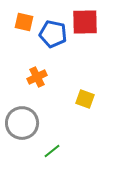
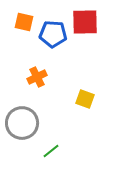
blue pentagon: rotated 8 degrees counterclockwise
green line: moved 1 px left
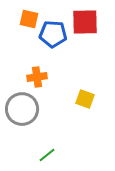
orange square: moved 5 px right, 3 px up
orange cross: rotated 18 degrees clockwise
gray circle: moved 14 px up
green line: moved 4 px left, 4 px down
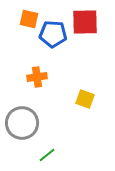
gray circle: moved 14 px down
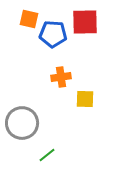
orange cross: moved 24 px right
yellow square: rotated 18 degrees counterclockwise
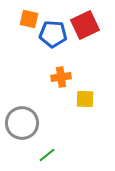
red square: moved 3 px down; rotated 24 degrees counterclockwise
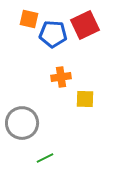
green line: moved 2 px left, 3 px down; rotated 12 degrees clockwise
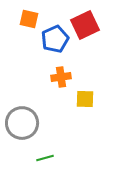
blue pentagon: moved 2 px right, 5 px down; rotated 28 degrees counterclockwise
green line: rotated 12 degrees clockwise
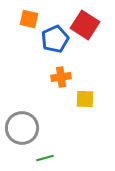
red square: rotated 32 degrees counterclockwise
gray circle: moved 5 px down
